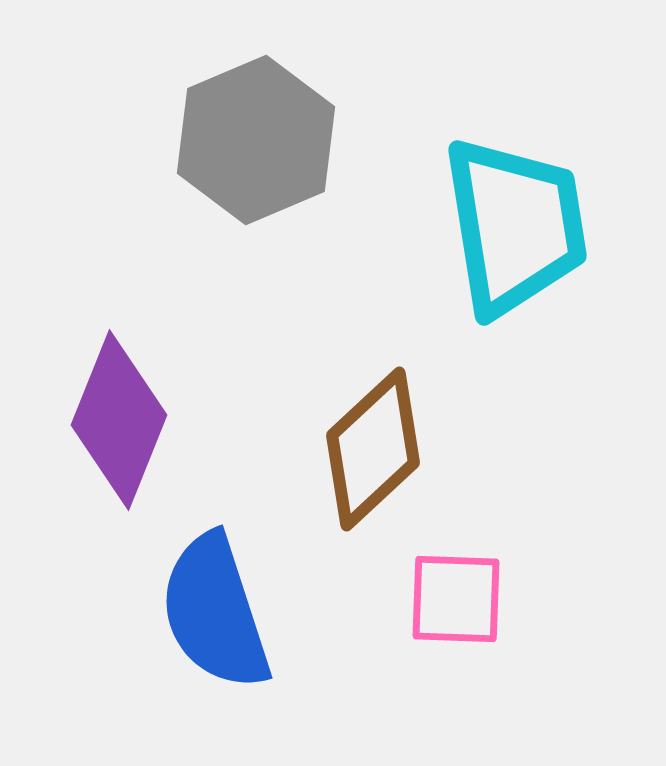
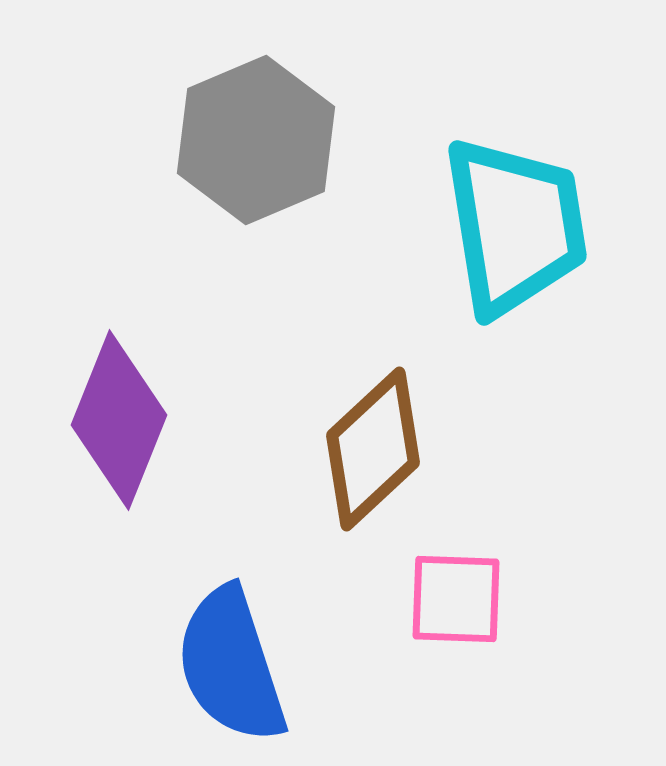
blue semicircle: moved 16 px right, 53 px down
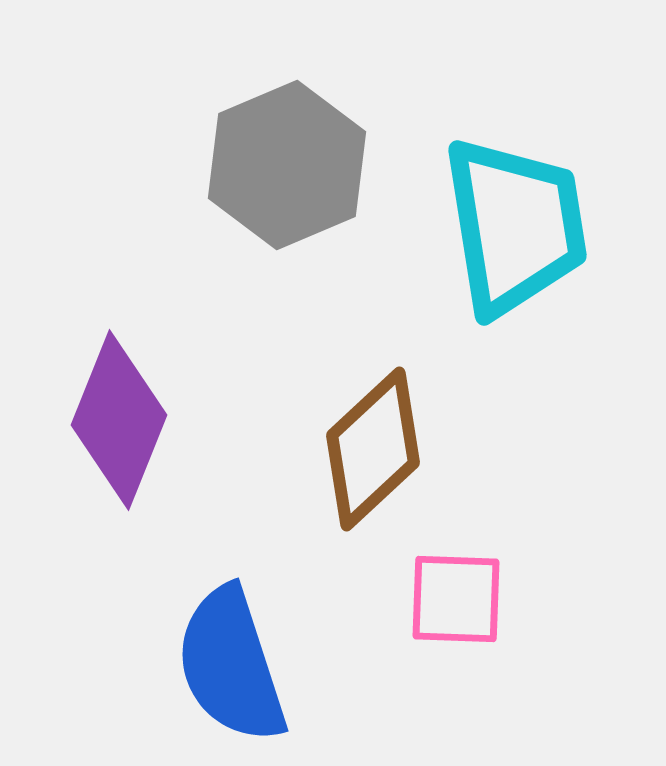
gray hexagon: moved 31 px right, 25 px down
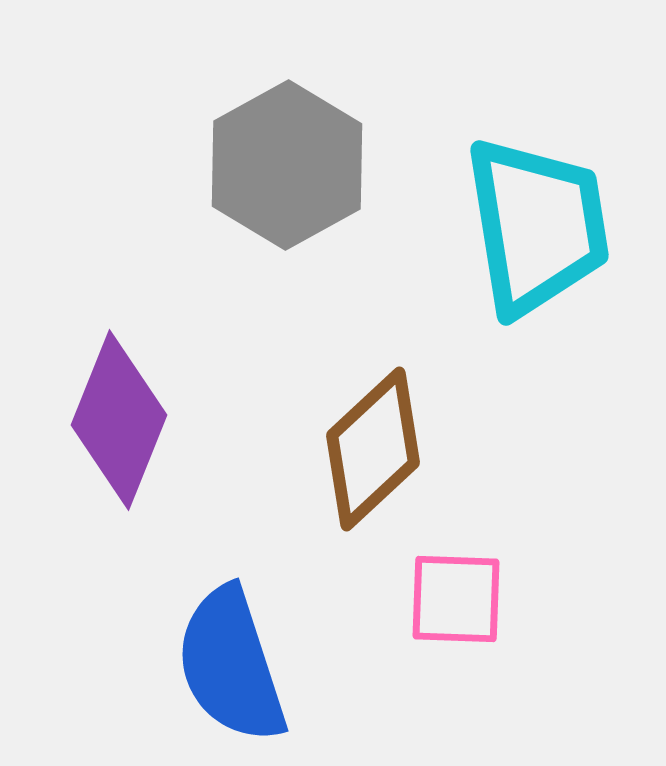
gray hexagon: rotated 6 degrees counterclockwise
cyan trapezoid: moved 22 px right
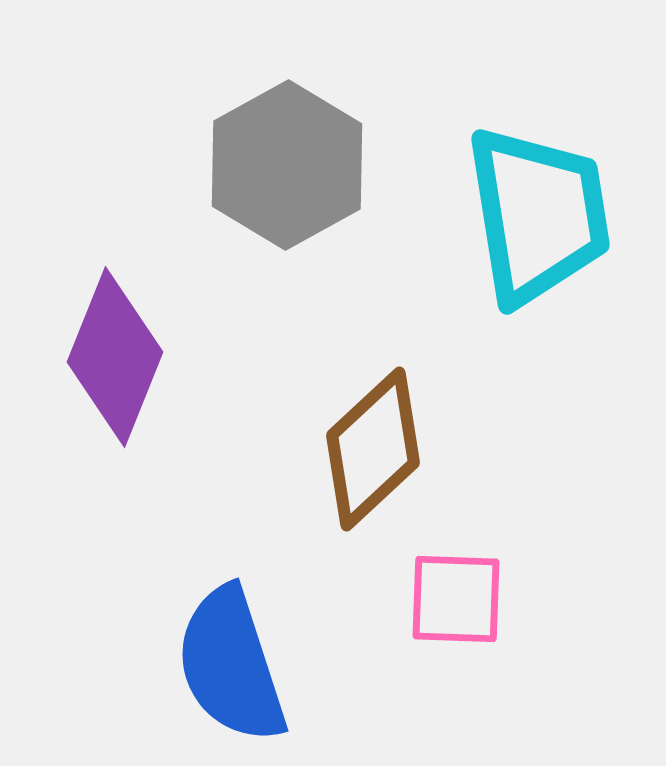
cyan trapezoid: moved 1 px right, 11 px up
purple diamond: moved 4 px left, 63 px up
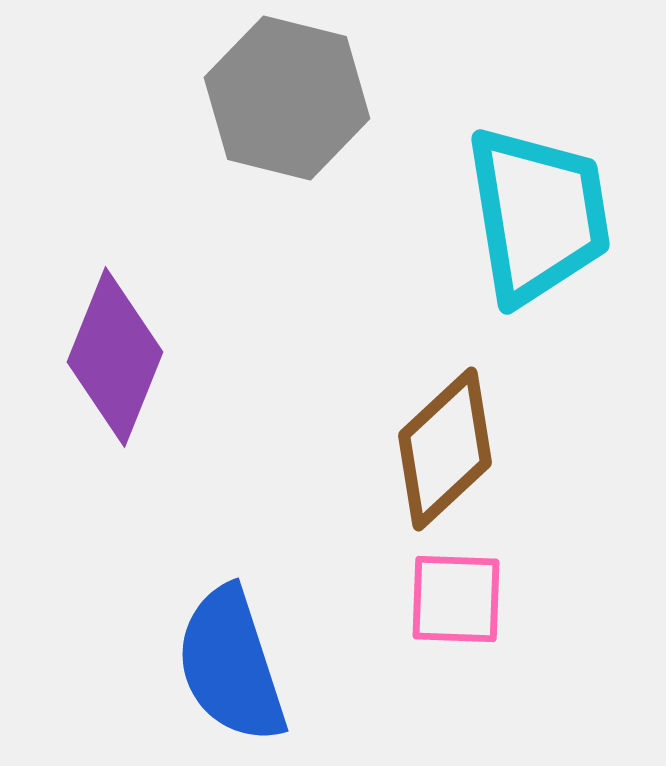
gray hexagon: moved 67 px up; rotated 17 degrees counterclockwise
brown diamond: moved 72 px right
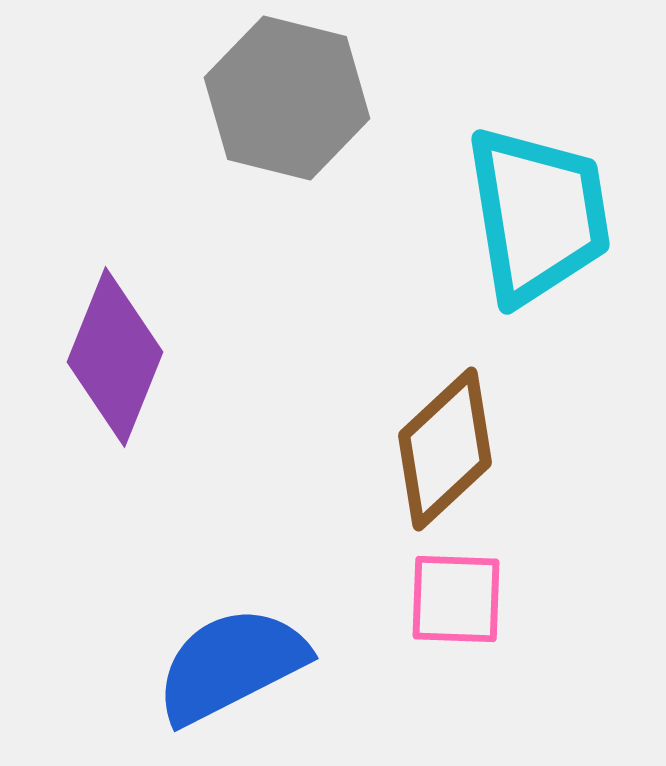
blue semicircle: rotated 81 degrees clockwise
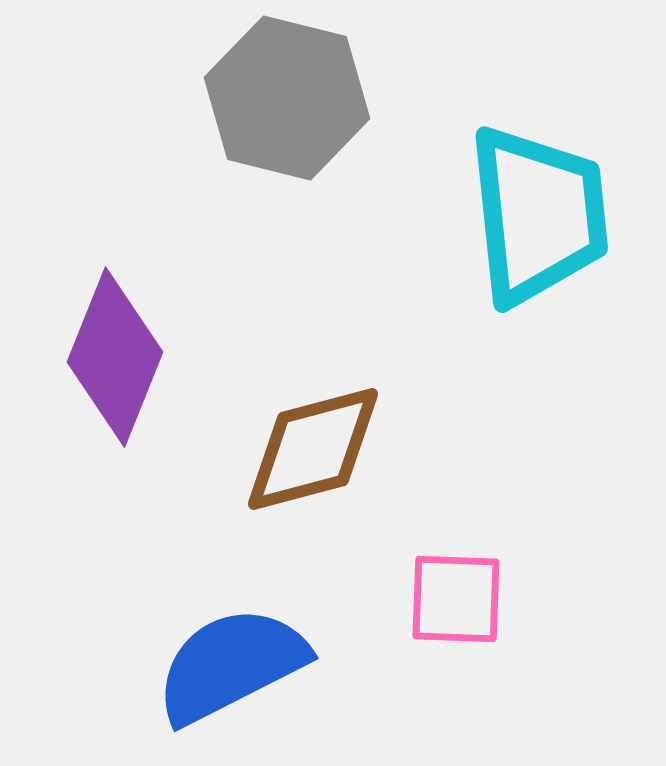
cyan trapezoid: rotated 3 degrees clockwise
brown diamond: moved 132 px left; rotated 28 degrees clockwise
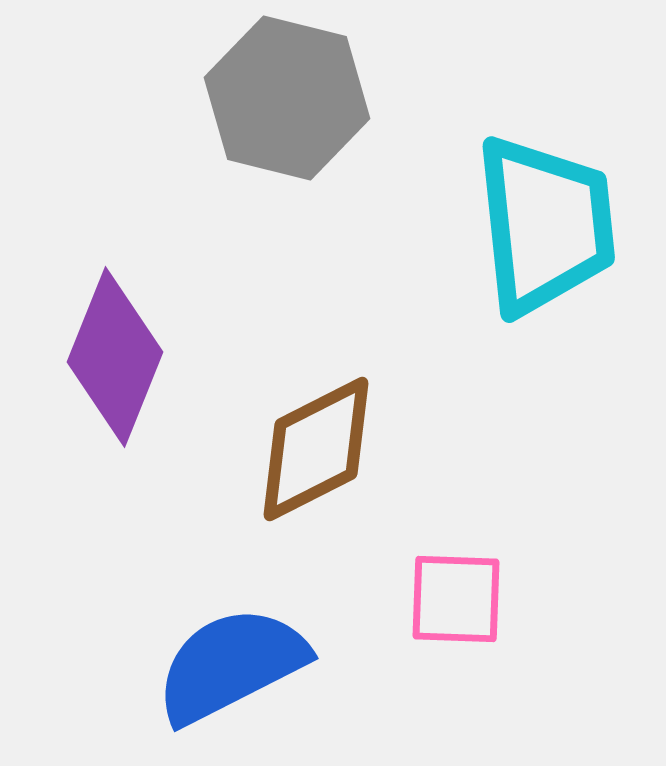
cyan trapezoid: moved 7 px right, 10 px down
brown diamond: moved 3 px right; rotated 12 degrees counterclockwise
